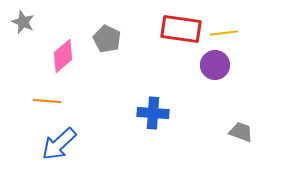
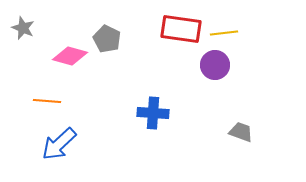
gray star: moved 6 px down
pink diamond: moved 7 px right; rotated 56 degrees clockwise
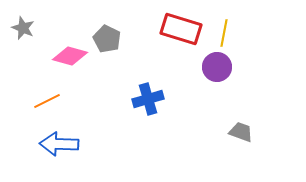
red rectangle: rotated 9 degrees clockwise
yellow line: rotated 72 degrees counterclockwise
purple circle: moved 2 px right, 2 px down
orange line: rotated 32 degrees counterclockwise
blue cross: moved 5 px left, 14 px up; rotated 20 degrees counterclockwise
blue arrow: rotated 45 degrees clockwise
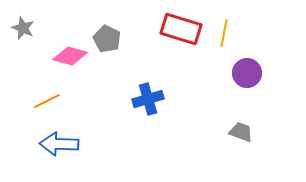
purple circle: moved 30 px right, 6 px down
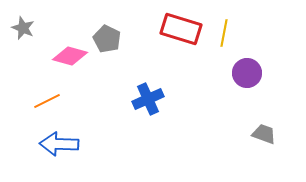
blue cross: rotated 8 degrees counterclockwise
gray trapezoid: moved 23 px right, 2 px down
